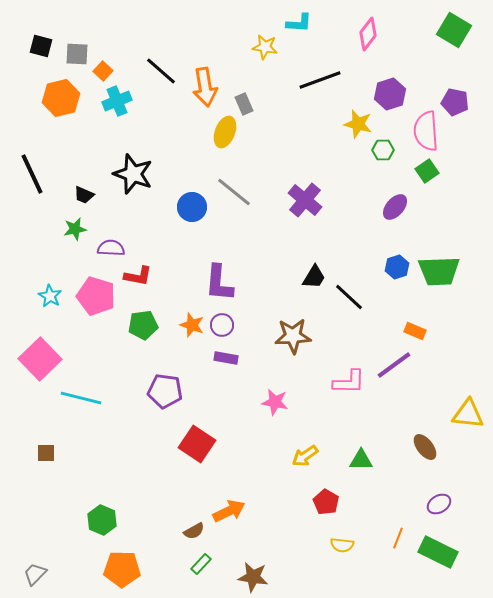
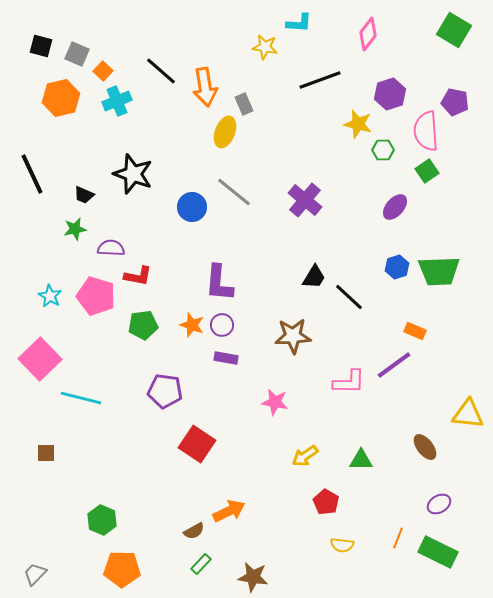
gray square at (77, 54): rotated 20 degrees clockwise
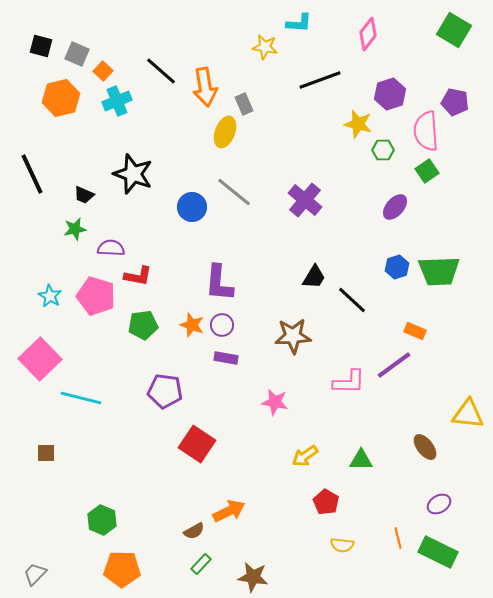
black line at (349, 297): moved 3 px right, 3 px down
orange line at (398, 538): rotated 35 degrees counterclockwise
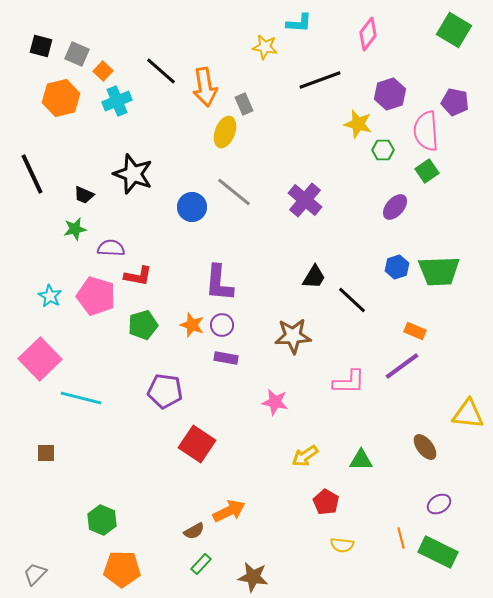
green pentagon at (143, 325): rotated 8 degrees counterclockwise
purple line at (394, 365): moved 8 px right, 1 px down
orange line at (398, 538): moved 3 px right
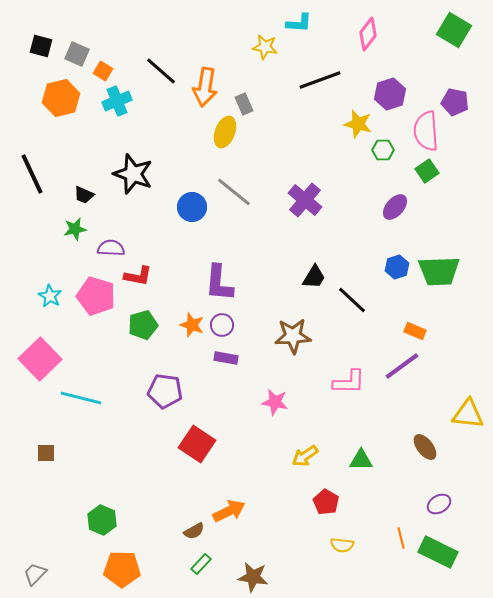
orange square at (103, 71): rotated 12 degrees counterclockwise
orange arrow at (205, 87): rotated 18 degrees clockwise
